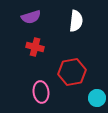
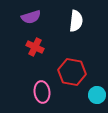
red cross: rotated 12 degrees clockwise
red hexagon: rotated 20 degrees clockwise
pink ellipse: moved 1 px right
cyan circle: moved 3 px up
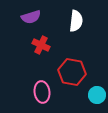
red cross: moved 6 px right, 2 px up
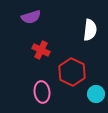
white semicircle: moved 14 px right, 9 px down
red cross: moved 5 px down
red hexagon: rotated 16 degrees clockwise
cyan circle: moved 1 px left, 1 px up
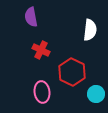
purple semicircle: rotated 96 degrees clockwise
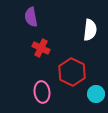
red cross: moved 2 px up
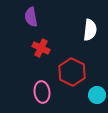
cyan circle: moved 1 px right, 1 px down
